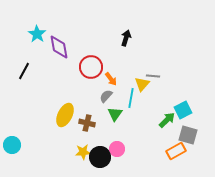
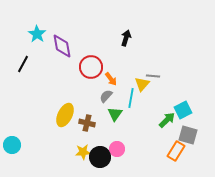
purple diamond: moved 3 px right, 1 px up
black line: moved 1 px left, 7 px up
orange rectangle: rotated 30 degrees counterclockwise
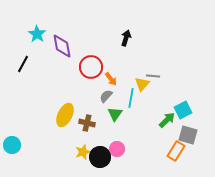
yellow star: rotated 14 degrees counterclockwise
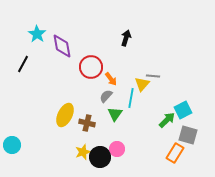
orange rectangle: moved 1 px left, 2 px down
